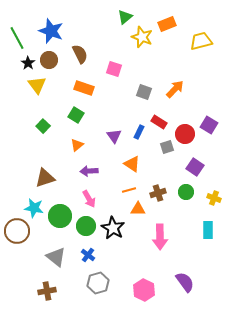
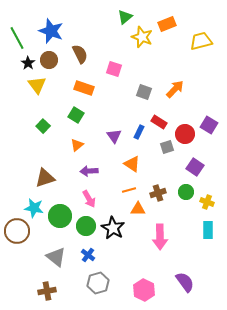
yellow cross at (214, 198): moved 7 px left, 4 px down
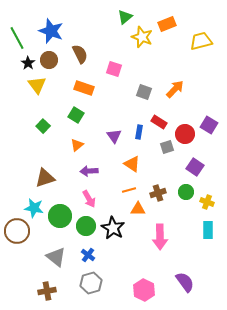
blue rectangle at (139, 132): rotated 16 degrees counterclockwise
gray hexagon at (98, 283): moved 7 px left
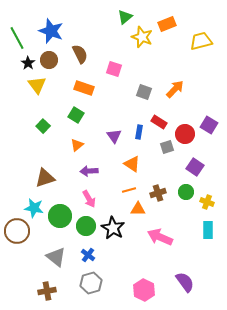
pink arrow at (160, 237): rotated 115 degrees clockwise
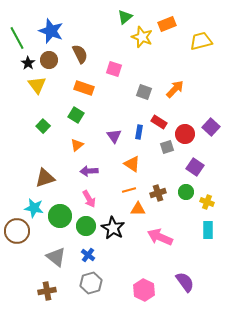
purple square at (209, 125): moved 2 px right, 2 px down; rotated 12 degrees clockwise
